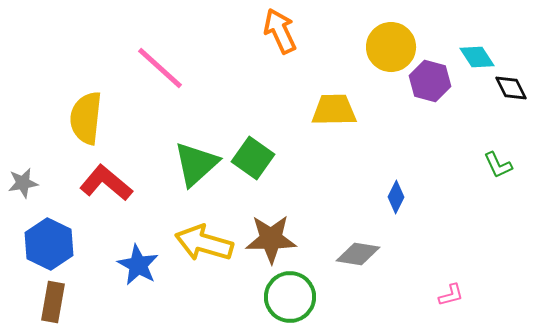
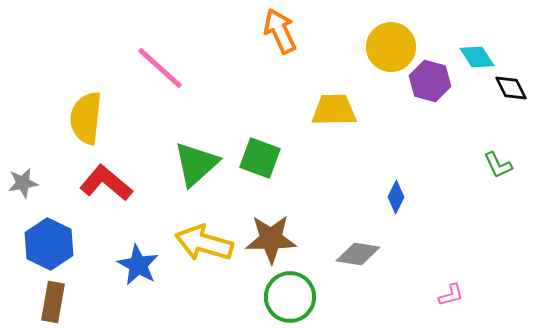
green square: moved 7 px right; rotated 15 degrees counterclockwise
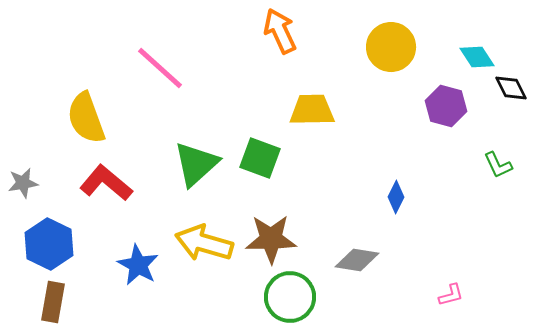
purple hexagon: moved 16 px right, 25 px down
yellow trapezoid: moved 22 px left
yellow semicircle: rotated 26 degrees counterclockwise
gray diamond: moved 1 px left, 6 px down
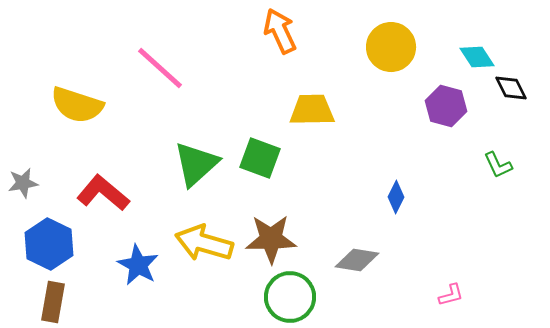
yellow semicircle: moved 9 px left, 13 px up; rotated 52 degrees counterclockwise
red L-shape: moved 3 px left, 10 px down
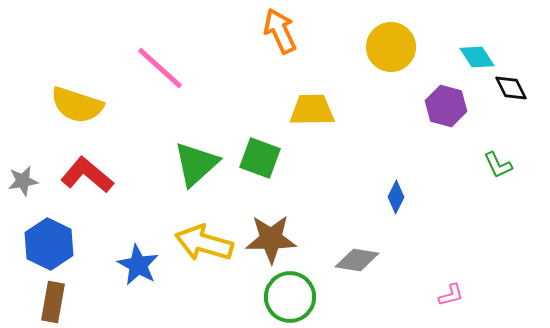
gray star: moved 2 px up
red L-shape: moved 16 px left, 18 px up
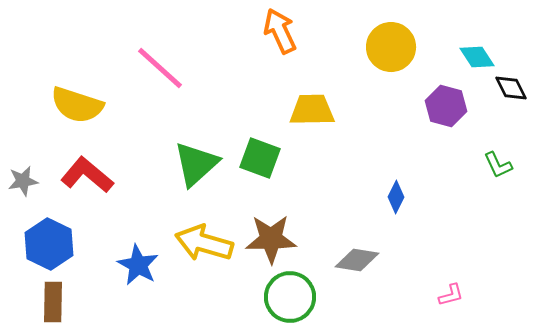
brown rectangle: rotated 9 degrees counterclockwise
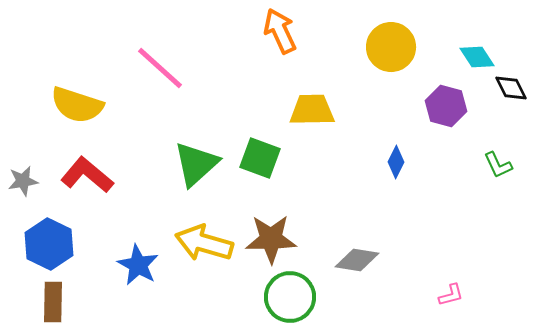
blue diamond: moved 35 px up
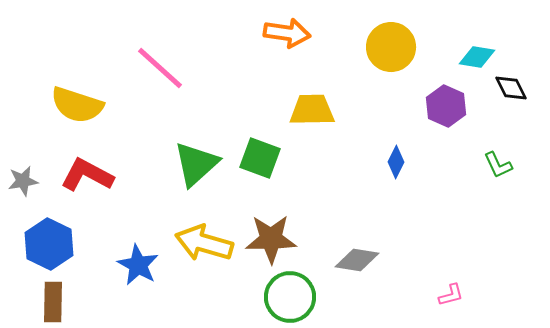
orange arrow: moved 7 px right, 2 px down; rotated 123 degrees clockwise
cyan diamond: rotated 48 degrees counterclockwise
purple hexagon: rotated 9 degrees clockwise
red L-shape: rotated 12 degrees counterclockwise
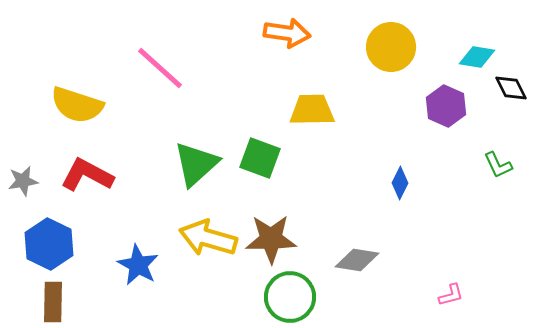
blue diamond: moved 4 px right, 21 px down
yellow arrow: moved 4 px right, 5 px up
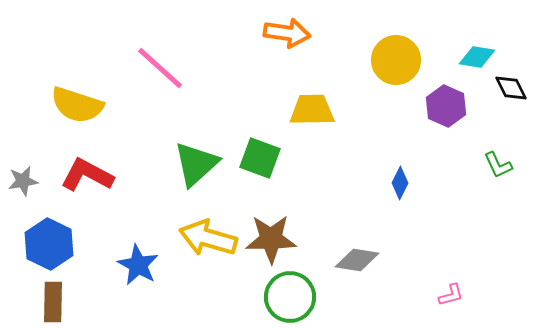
yellow circle: moved 5 px right, 13 px down
